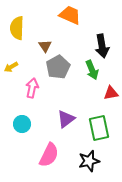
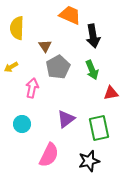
black arrow: moved 9 px left, 10 px up
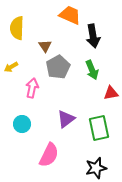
black star: moved 7 px right, 7 px down
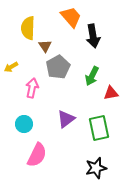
orange trapezoid: moved 1 px right, 2 px down; rotated 25 degrees clockwise
yellow semicircle: moved 11 px right
green arrow: moved 6 px down; rotated 48 degrees clockwise
cyan circle: moved 2 px right
pink semicircle: moved 12 px left
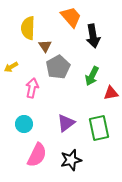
purple triangle: moved 4 px down
black star: moved 25 px left, 8 px up
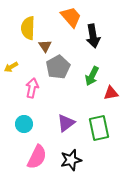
pink semicircle: moved 2 px down
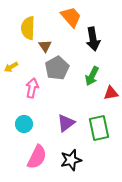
black arrow: moved 3 px down
gray pentagon: moved 1 px left, 1 px down
